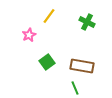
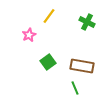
green square: moved 1 px right
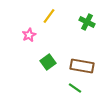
green line: rotated 32 degrees counterclockwise
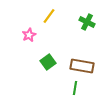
green line: rotated 64 degrees clockwise
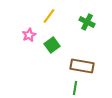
green square: moved 4 px right, 17 px up
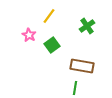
green cross: moved 4 px down; rotated 28 degrees clockwise
pink star: rotated 16 degrees counterclockwise
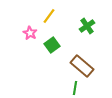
pink star: moved 1 px right, 2 px up
brown rectangle: rotated 30 degrees clockwise
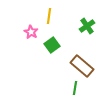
yellow line: rotated 28 degrees counterclockwise
pink star: moved 1 px right, 1 px up
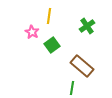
pink star: moved 1 px right
green line: moved 3 px left
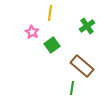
yellow line: moved 1 px right, 3 px up
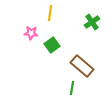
green cross: moved 5 px right, 4 px up
pink star: moved 1 px left, 1 px down; rotated 24 degrees counterclockwise
